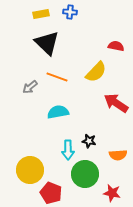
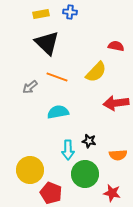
red arrow: rotated 40 degrees counterclockwise
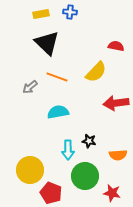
green circle: moved 2 px down
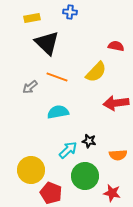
yellow rectangle: moved 9 px left, 4 px down
cyan arrow: rotated 132 degrees counterclockwise
yellow circle: moved 1 px right
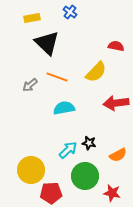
blue cross: rotated 32 degrees clockwise
gray arrow: moved 2 px up
cyan semicircle: moved 6 px right, 4 px up
black star: moved 2 px down
orange semicircle: rotated 24 degrees counterclockwise
red pentagon: rotated 25 degrees counterclockwise
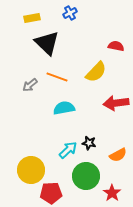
blue cross: moved 1 px down; rotated 24 degrees clockwise
green circle: moved 1 px right
red star: rotated 24 degrees clockwise
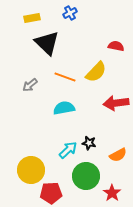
orange line: moved 8 px right
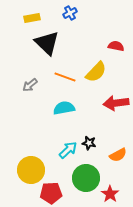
green circle: moved 2 px down
red star: moved 2 px left, 1 px down
